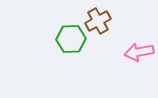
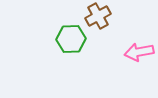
brown cross: moved 5 px up
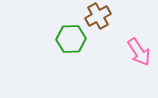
pink arrow: rotated 112 degrees counterclockwise
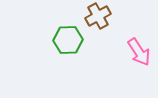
green hexagon: moved 3 px left, 1 px down
